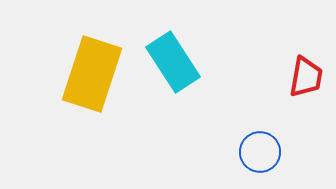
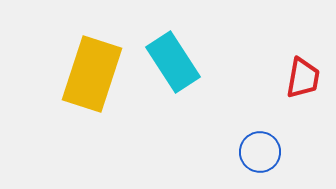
red trapezoid: moved 3 px left, 1 px down
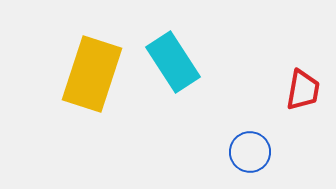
red trapezoid: moved 12 px down
blue circle: moved 10 px left
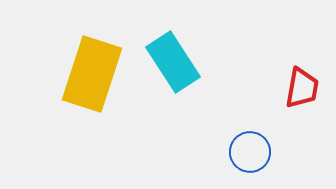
red trapezoid: moved 1 px left, 2 px up
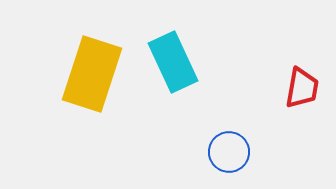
cyan rectangle: rotated 8 degrees clockwise
blue circle: moved 21 px left
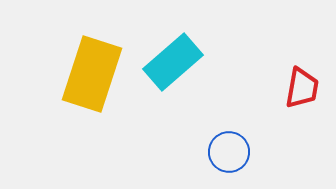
cyan rectangle: rotated 74 degrees clockwise
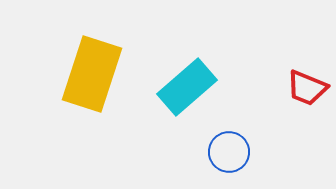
cyan rectangle: moved 14 px right, 25 px down
red trapezoid: moved 5 px right; rotated 102 degrees clockwise
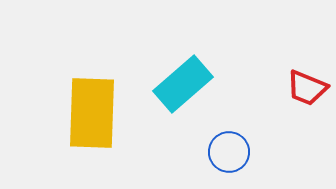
yellow rectangle: moved 39 px down; rotated 16 degrees counterclockwise
cyan rectangle: moved 4 px left, 3 px up
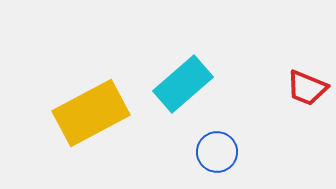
yellow rectangle: moved 1 px left; rotated 60 degrees clockwise
blue circle: moved 12 px left
